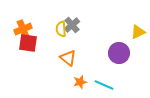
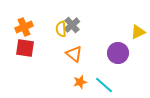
orange cross: moved 1 px right, 2 px up
red square: moved 3 px left, 5 px down
purple circle: moved 1 px left
orange triangle: moved 6 px right, 4 px up
cyan line: rotated 18 degrees clockwise
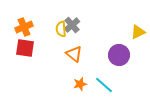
purple circle: moved 1 px right, 2 px down
orange star: moved 2 px down
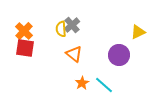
orange cross: moved 4 px down; rotated 24 degrees counterclockwise
orange star: moved 2 px right, 1 px up; rotated 16 degrees counterclockwise
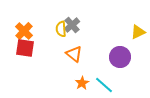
purple circle: moved 1 px right, 2 px down
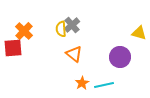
yellow triangle: moved 1 px right, 1 px down; rotated 42 degrees clockwise
red square: moved 12 px left; rotated 12 degrees counterclockwise
cyan line: rotated 54 degrees counterclockwise
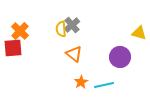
orange cross: moved 4 px left
orange star: moved 1 px left, 1 px up
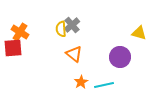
orange cross: moved 1 px down; rotated 12 degrees counterclockwise
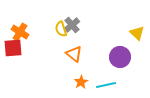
yellow semicircle: rotated 14 degrees counterclockwise
yellow triangle: moved 2 px left; rotated 28 degrees clockwise
cyan line: moved 2 px right
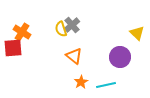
orange cross: moved 2 px right
orange triangle: moved 2 px down
